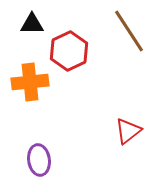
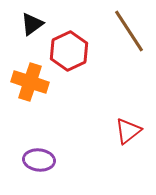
black triangle: rotated 35 degrees counterclockwise
orange cross: rotated 24 degrees clockwise
purple ellipse: rotated 76 degrees counterclockwise
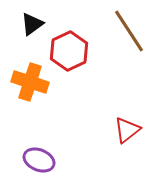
red triangle: moved 1 px left, 1 px up
purple ellipse: rotated 16 degrees clockwise
